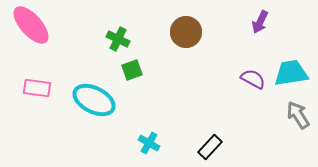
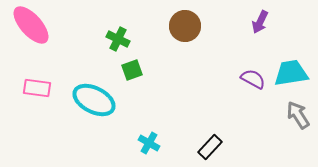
brown circle: moved 1 px left, 6 px up
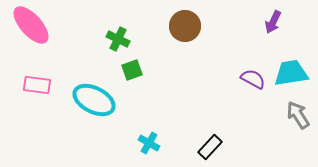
purple arrow: moved 13 px right
pink rectangle: moved 3 px up
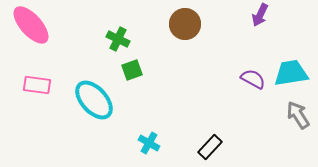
purple arrow: moved 13 px left, 7 px up
brown circle: moved 2 px up
cyan ellipse: rotated 21 degrees clockwise
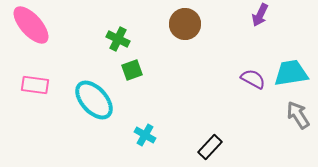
pink rectangle: moved 2 px left
cyan cross: moved 4 px left, 8 px up
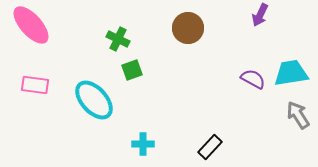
brown circle: moved 3 px right, 4 px down
cyan cross: moved 2 px left, 9 px down; rotated 30 degrees counterclockwise
